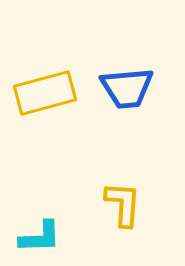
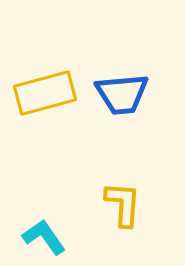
blue trapezoid: moved 5 px left, 6 px down
cyan L-shape: moved 4 px right; rotated 123 degrees counterclockwise
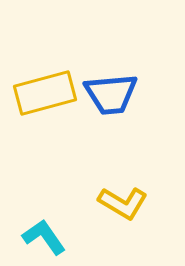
blue trapezoid: moved 11 px left
yellow L-shape: moved 1 px up; rotated 117 degrees clockwise
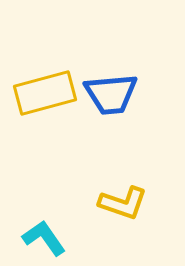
yellow L-shape: rotated 12 degrees counterclockwise
cyan L-shape: moved 1 px down
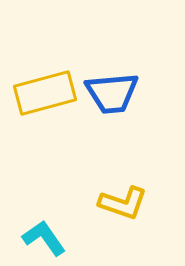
blue trapezoid: moved 1 px right, 1 px up
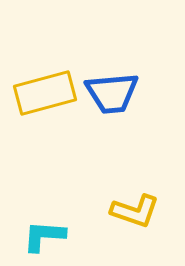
yellow L-shape: moved 12 px right, 8 px down
cyan L-shape: moved 2 px up; rotated 51 degrees counterclockwise
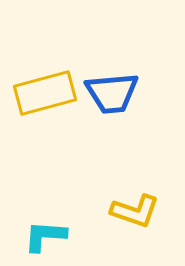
cyan L-shape: moved 1 px right
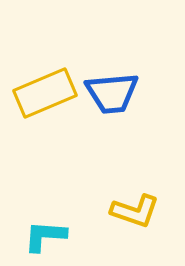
yellow rectangle: rotated 8 degrees counterclockwise
